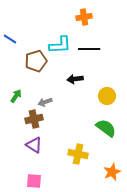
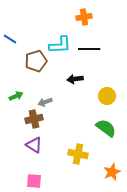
green arrow: rotated 32 degrees clockwise
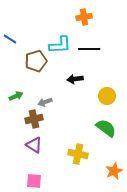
orange star: moved 2 px right, 1 px up
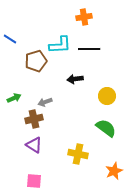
green arrow: moved 2 px left, 2 px down
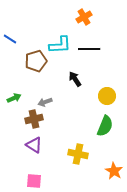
orange cross: rotated 21 degrees counterclockwise
black arrow: rotated 63 degrees clockwise
green semicircle: moved 1 px left, 2 px up; rotated 75 degrees clockwise
orange star: rotated 18 degrees counterclockwise
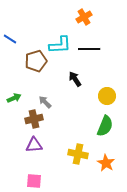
gray arrow: rotated 64 degrees clockwise
purple triangle: rotated 36 degrees counterclockwise
orange star: moved 8 px left, 8 px up
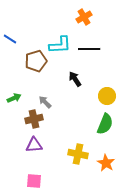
green semicircle: moved 2 px up
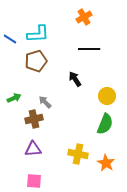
cyan L-shape: moved 22 px left, 11 px up
purple triangle: moved 1 px left, 4 px down
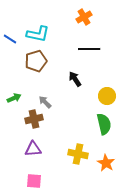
cyan L-shape: rotated 15 degrees clockwise
green semicircle: moved 1 px left; rotated 35 degrees counterclockwise
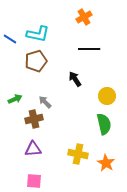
green arrow: moved 1 px right, 1 px down
